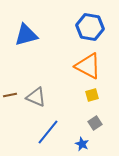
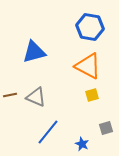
blue triangle: moved 8 px right, 17 px down
gray square: moved 11 px right, 5 px down; rotated 16 degrees clockwise
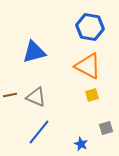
blue line: moved 9 px left
blue star: moved 1 px left
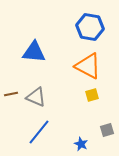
blue triangle: rotated 20 degrees clockwise
brown line: moved 1 px right, 1 px up
gray square: moved 1 px right, 2 px down
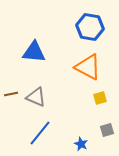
orange triangle: moved 1 px down
yellow square: moved 8 px right, 3 px down
blue line: moved 1 px right, 1 px down
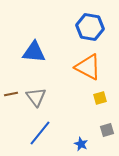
gray triangle: rotated 30 degrees clockwise
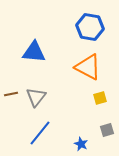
gray triangle: rotated 15 degrees clockwise
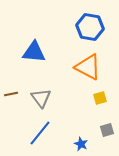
gray triangle: moved 5 px right, 1 px down; rotated 15 degrees counterclockwise
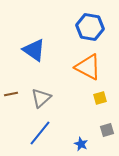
blue triangle: moved 2 px up; rotated 30 degrees clockwise
gray triangle: rotated 25 degrees clockwise
